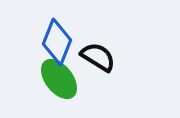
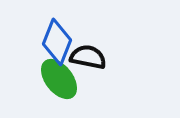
black semicircle: moved 10 px left; rotated 21 degrees counterclockwise
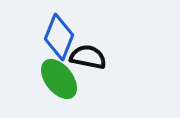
blue diamond: moved 2 px right, 5 px up
